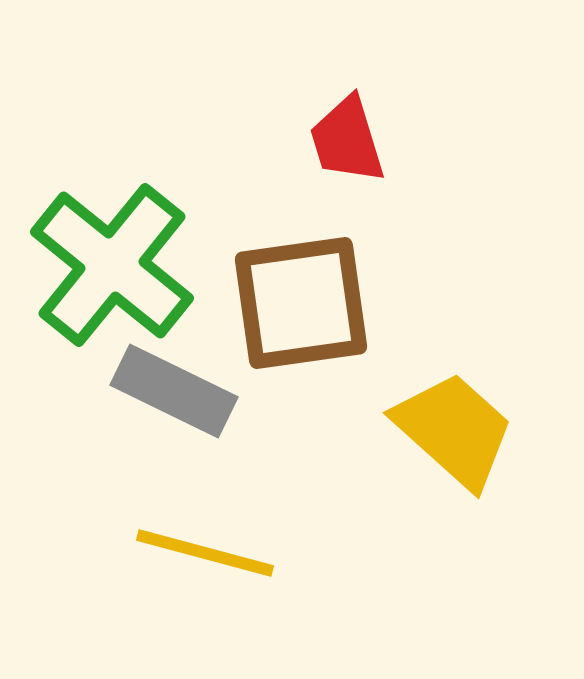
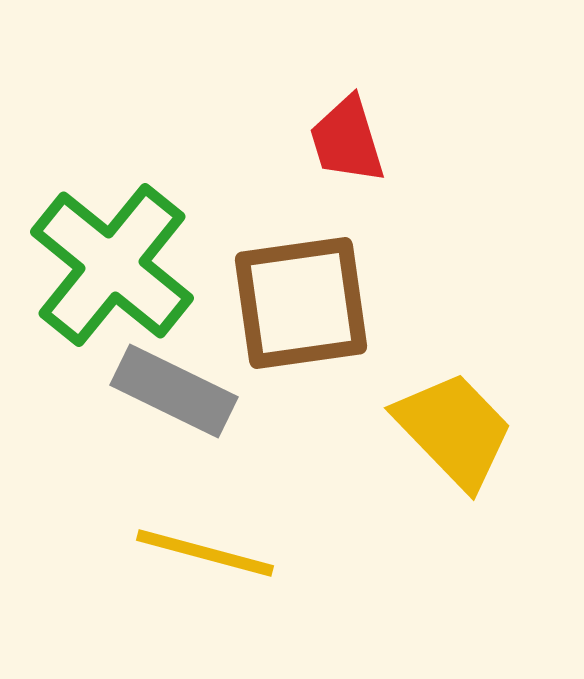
yellow trapezoid: rotated 4 degrees clockwise
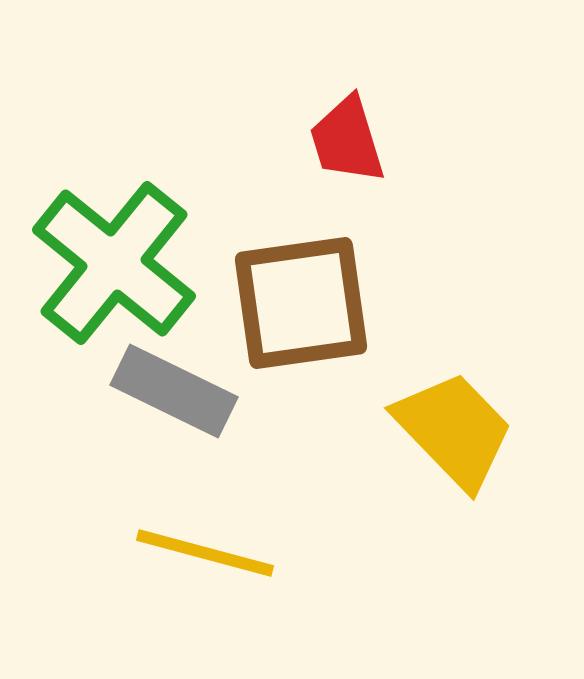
green cross: moved 2 px right, 2 px up
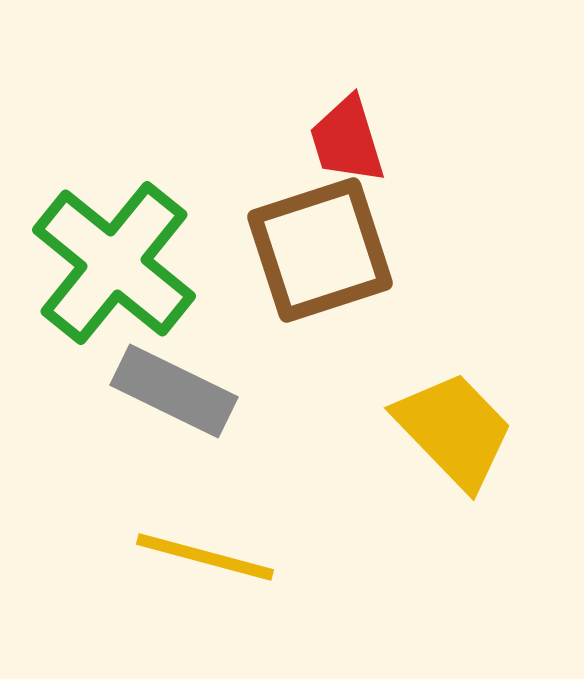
brown square: moved 19 px right, 53 px up; rotated 10 degrees counterclockwise
yellow line: moved 4 px down
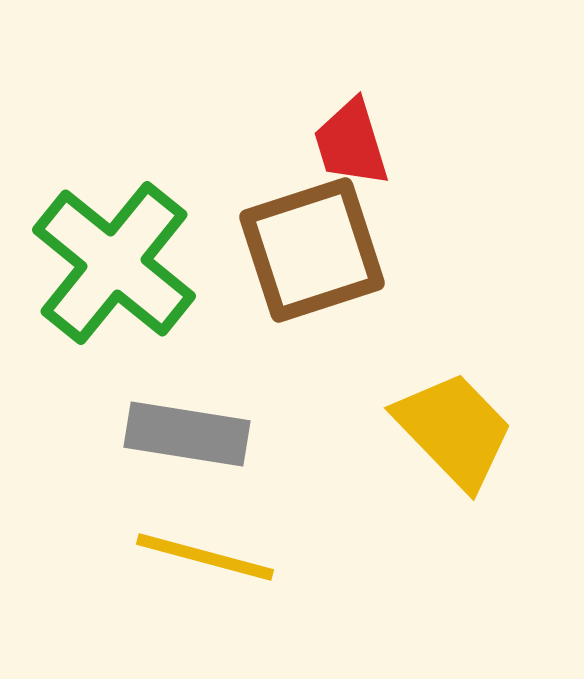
red trapezoid: moved 4 px right, 3 px down
brown square: moved 8 px left
gray rectangle: moved 13 px right, 43 px down; rotated 17 degrees counterclockwise
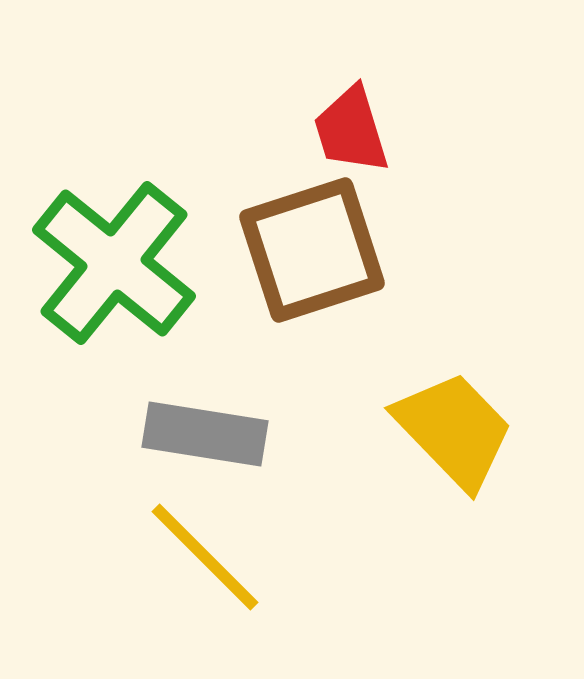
red trapezoid: moved 13 px up
gray rectangle: moved 18 px right
yellow line: rotated 30 degrees clockwise
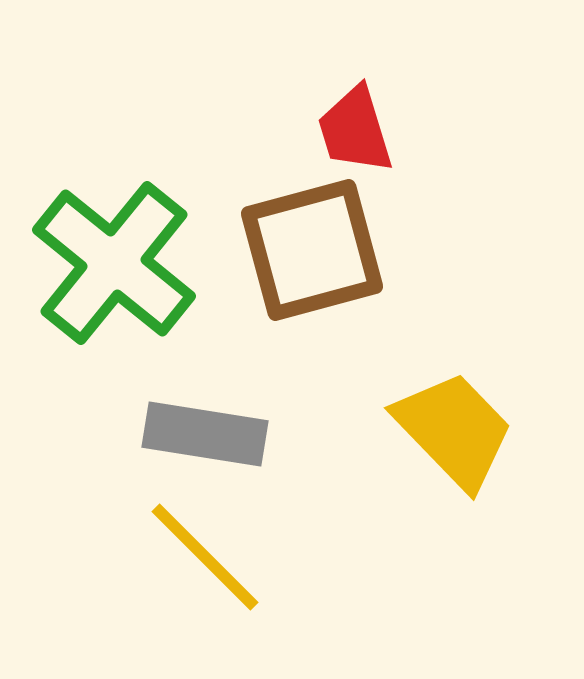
red trapezoid: moved 4 px right
brown square: rotated 3 degrees clockwise
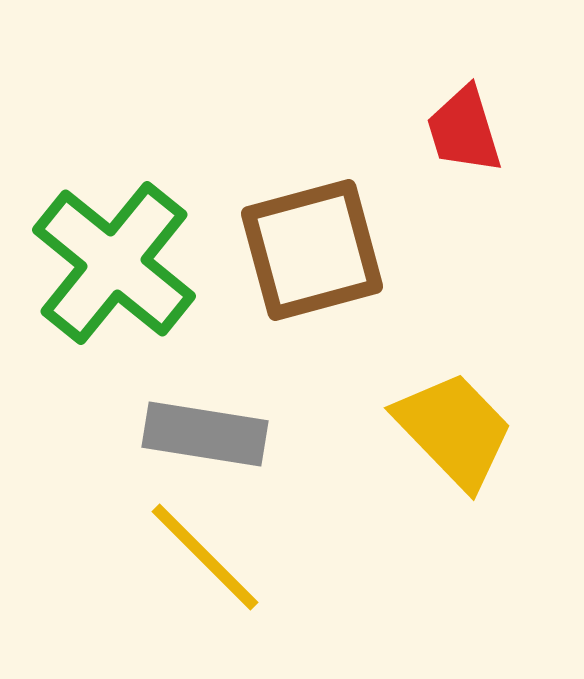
red trapezoid: moved 109 px right
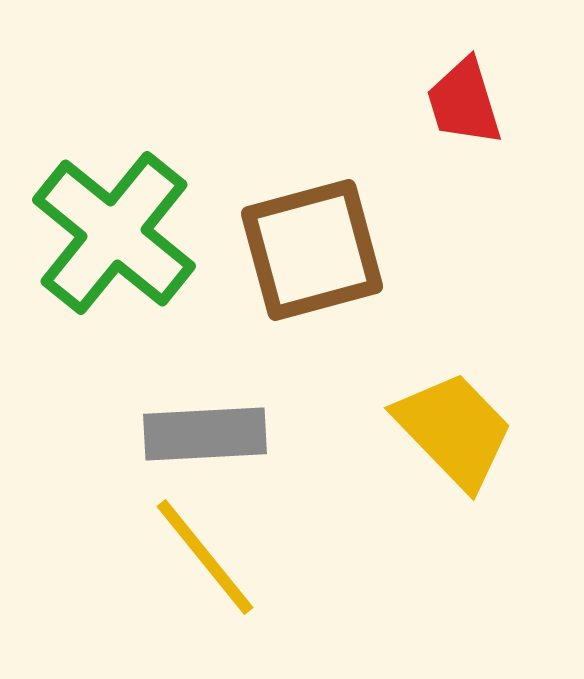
red trapezoid: moved 28 px up
green cross: moved 30 px up
gray rectangle: rotated 12 degrees counterclockwise
yellow line: rotated 6 degrees clockwise
